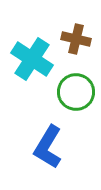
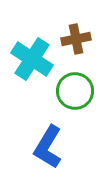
brown cross: rotated 24 degrees counterclockwise
green circle: moved 1 px left, 1 px up
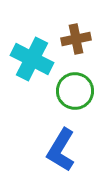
cyan cross: rotated 6 degrees counterclockwise
blue L-shape: moved 13 px right, 3 px down
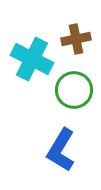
green circle: moved 1 px left, 1 px up
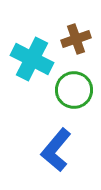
brown cross: rotated 8 degrees counterclockwise
blue L-shape: moved 5 px left; rotated 9 degrees clockwise
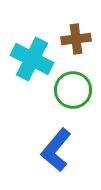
brown cross: rotated 12 degrees clockwise
green circle: moved 1 px left
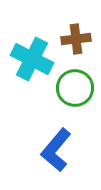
green circle: moved 2 px right, 2 px up
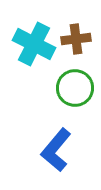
cyan cross: moved 2 px right, 15 px up
